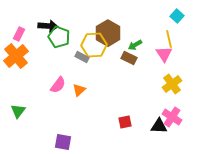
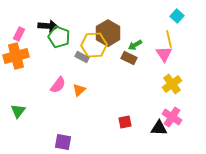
orange cross: rotated 25 degrees clockwise
black triangle: moved 2 px down
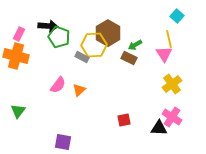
orange cross: rotated 30 degrees clockwise
red square: moved 1 px left, 2 px up
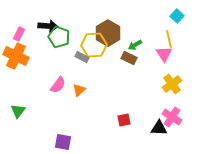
orange cross: rotated 10 degrees clockwise
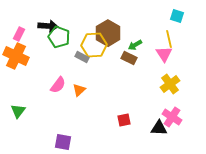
cyan square: rotated 24 degrees counterclockwise
yellow cross: moved 2 px left
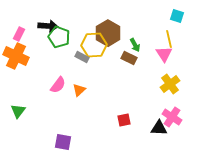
green arrow: rotated 88 degrees counterclockwise
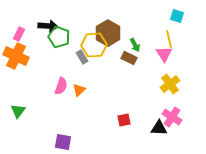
gray rectangle: rotated 32 degrees clockwise
pink semicircle: moved 3 px right, 1 px down; rotated 18 degrees counterclockwise
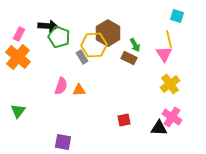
orange cross: moved 2 px right, 1 px down; rotated 15 degrees clockwise
orange triangle: rotated 40 degrees clockwise
